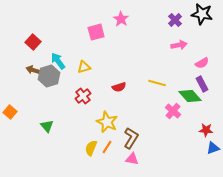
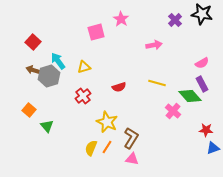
pink arrow: moved 25 px left
orange square: moved 19 px right, 2 px up
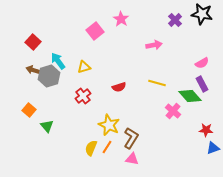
pink square: moved 1 px left, 1 px up; rotated 24 degrees counterclockwise
yellow star: moved 2 px right, 3 px down
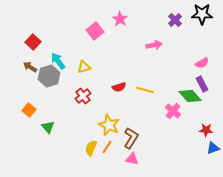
black star: rotated 10 degrees counterclockwise
pink star: moved 1 px left
brown arrow: moved 3 px left, 3 px up; rotated 16 degrees clockwise
yellow line: moved 12 px left, 7 px down
green triangle: moved 1 px right, 1 px down
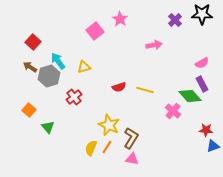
red cross: moved 9 px left, 1 px down
blue triangle: moved 2 px up
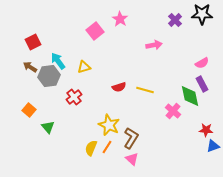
red square: rotated 21 degrees clockwise
gray hexagon: rotated 10 degrees clockwise
green diamond: rotated 30 degrees clockwise
pink triangle: rotated 32 degrees clockwise
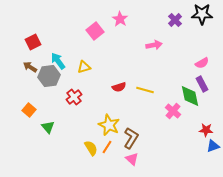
yellow semicircle: rotated 126 degrees clockwise
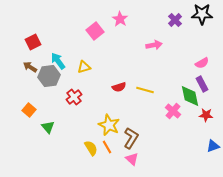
red star: moved 15 px up
orange line: rotated 64 degrees counterclockwise
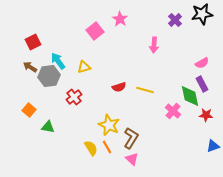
black star: rotated 10 degrees counterclockwise
pink arrow: rotated 105 degrees clockwise
green triangle: rotated 40 degrees counterclockwise
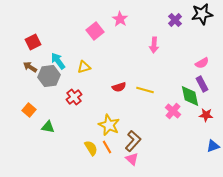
brown L-shape: moved 2 px right, 3 px down; rotated 10 degrees clockwise
